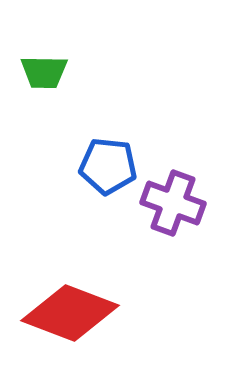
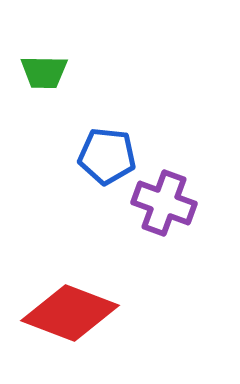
blue pentagon: moved 1 px left, 10 px up
purple cross: moved 9 px left
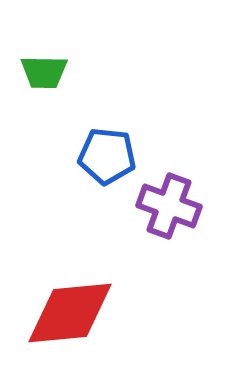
purple cross: moved 5 px right, 3 px down
red diamond: rotated 26 degrees counterclockwise
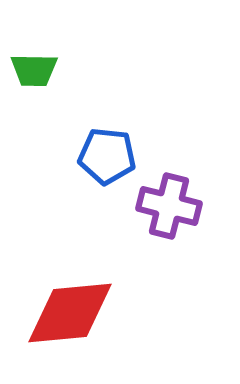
green trapezoid: moved 10 px left, 2 px up
purple cross: rotated 6 degrees counterclockwise
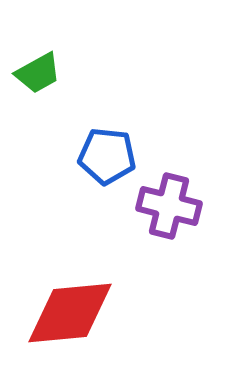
green trapezoid: moved 4 px right, 3 px down; rotated 30 degrees counterclockwise
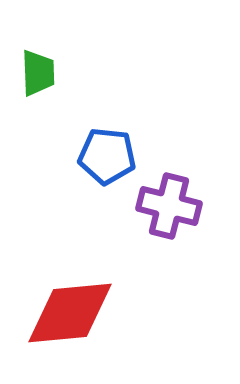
green trapezoid: rotated 63 degrees counterclockwise
